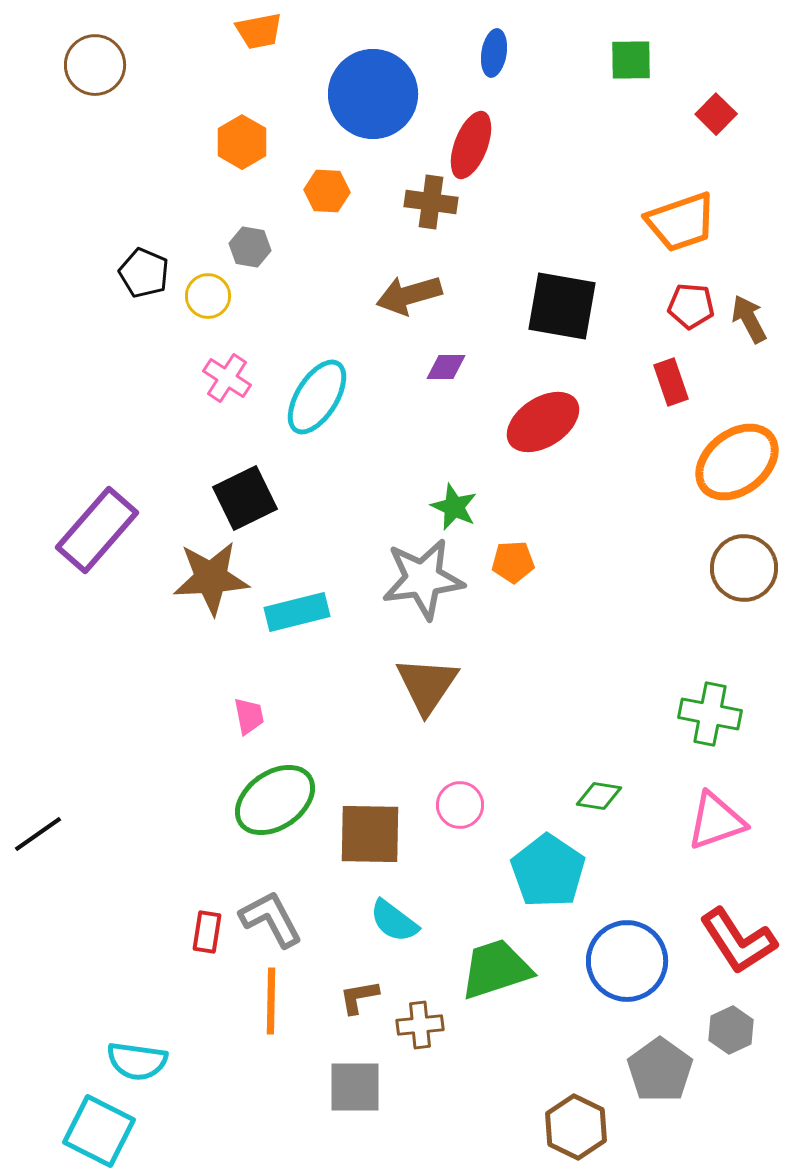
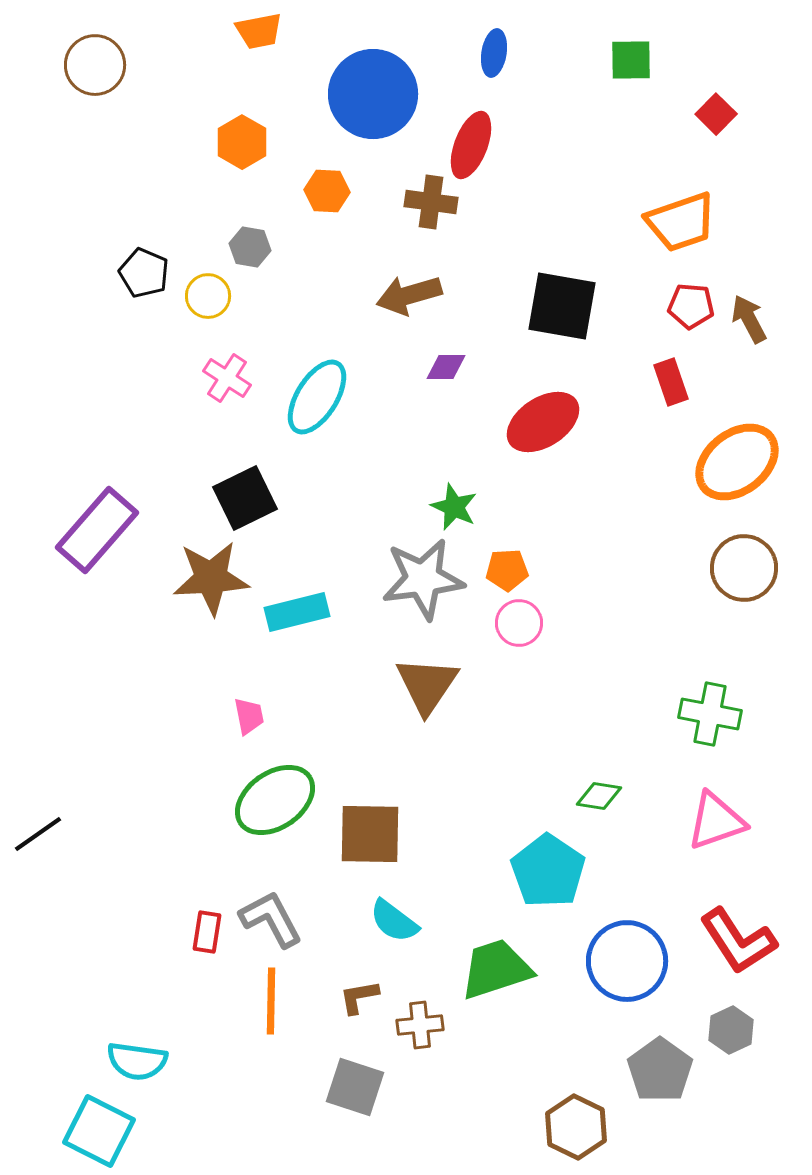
orange pentagon at (513, 562): moved 6 px left, 8 px down
pink circle at (460, 805): moved 59 px right, 182 px up
gray square at (355, 1087): rotated 18 degrees clockwise
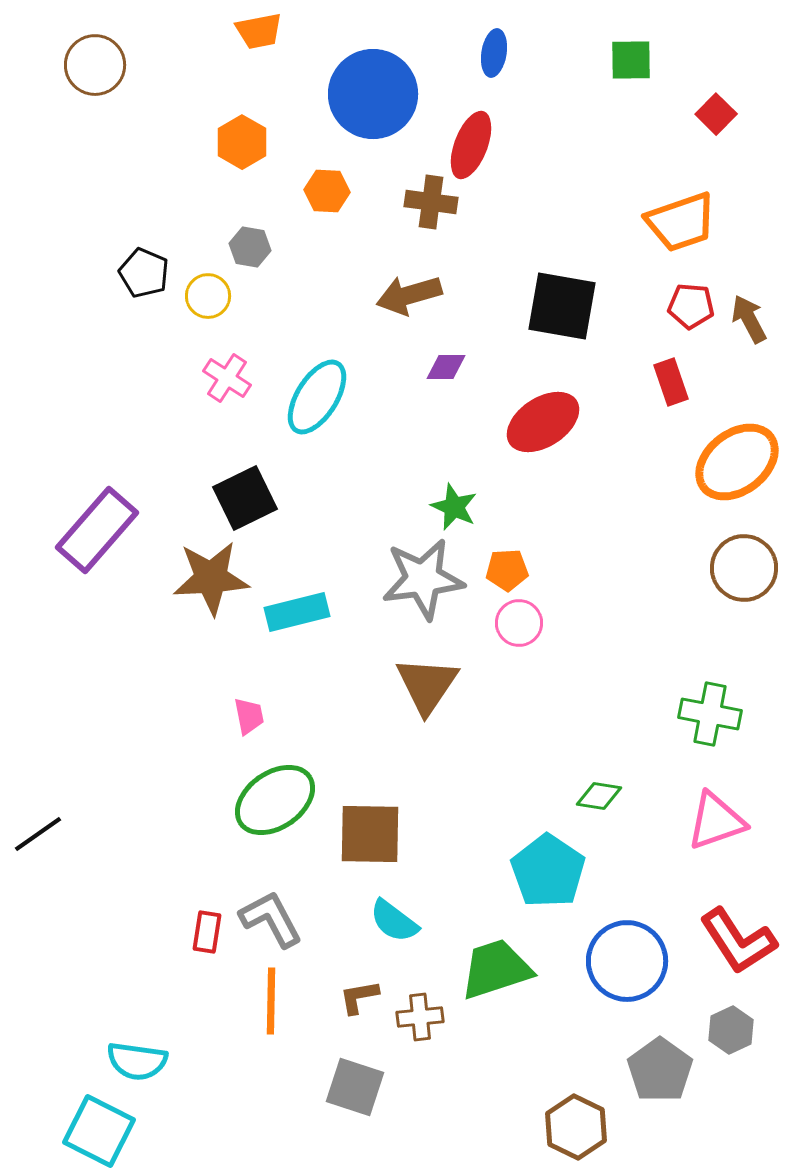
brown cross at (420, 1025): moved 8 px up
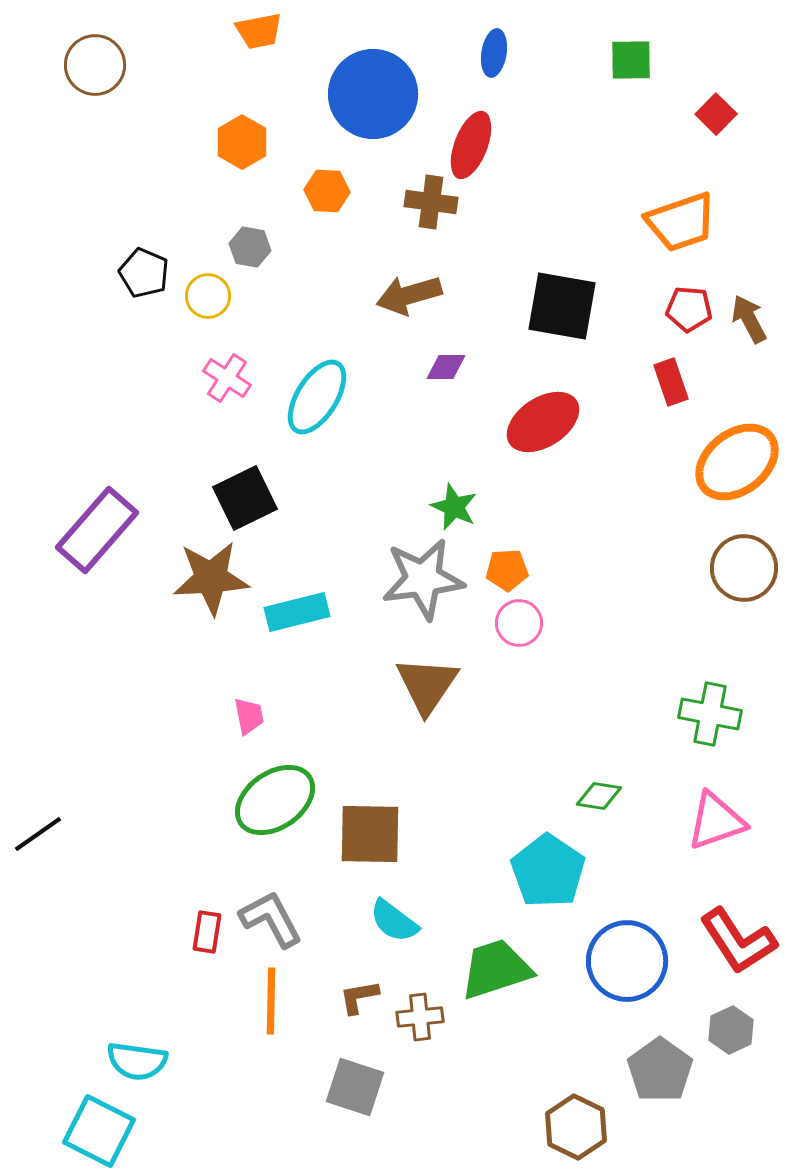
red pentagon at (691, 306): moved 2 px left, 3 px down
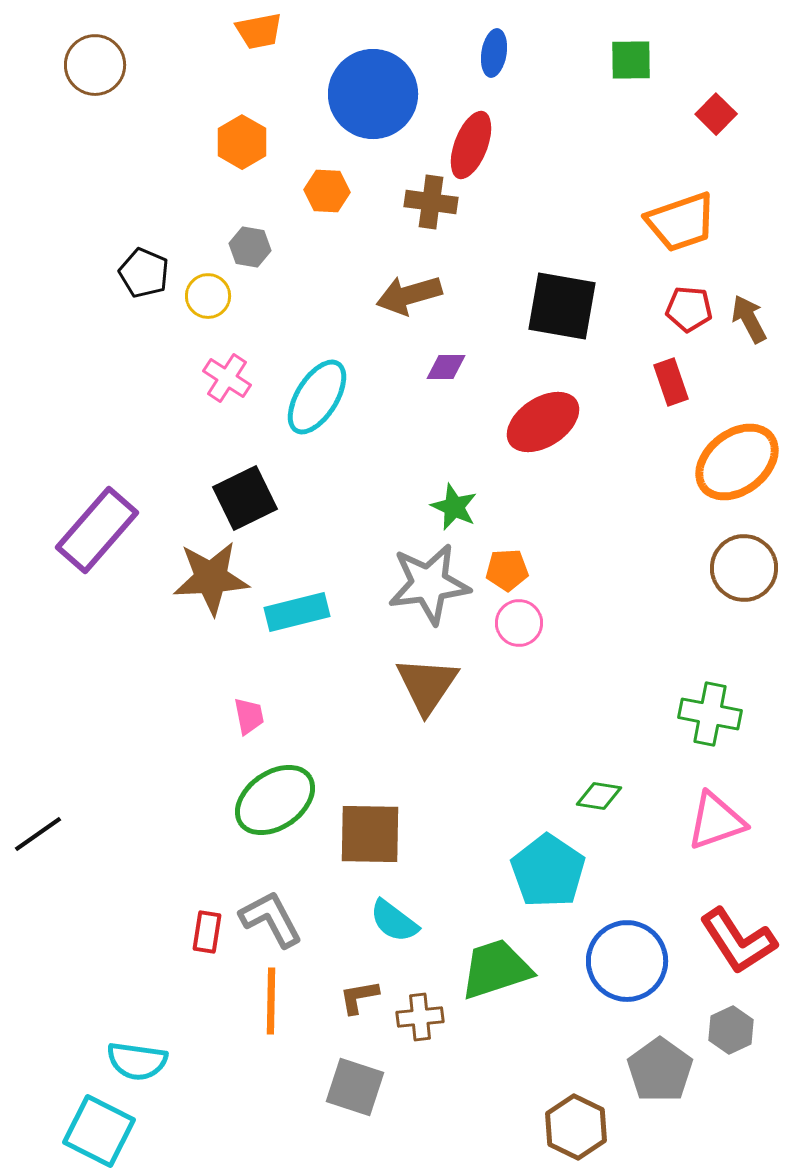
gray star at (423, 579): moved 6 px right, 5 px down
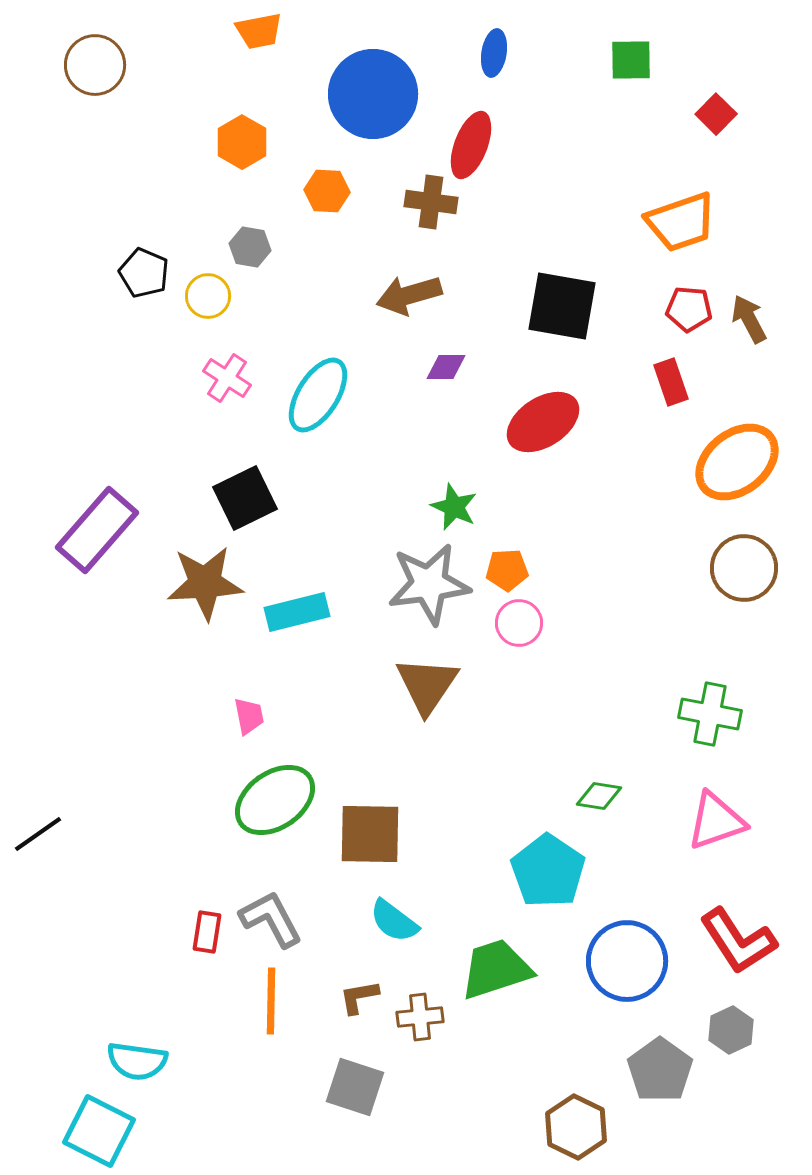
cyan ellipse at (317, 397): moved 1 px right, 2 px up
brown star at (211, 578): moved 6 px left, 5 px down
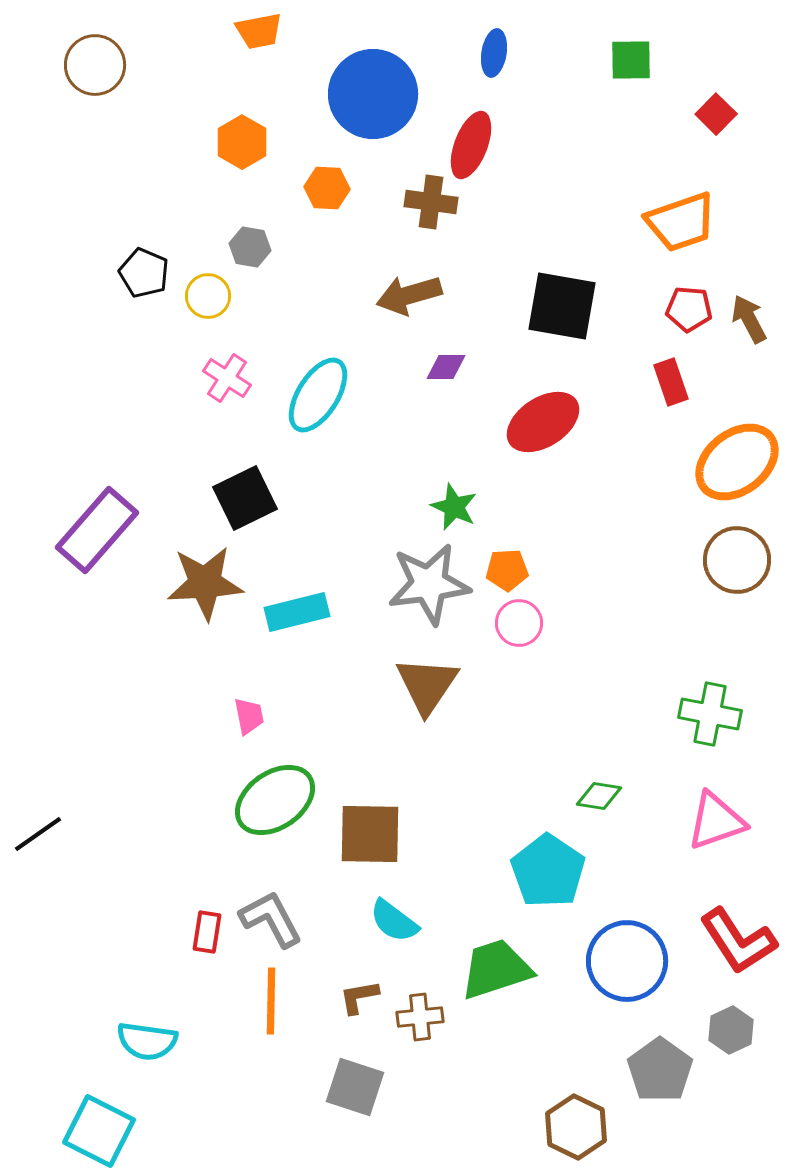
orange hexagon at (327, 191): moved 3 px up
brown circle at (744, 568): moved 7 px left, 8 px up
cyan semicircle at (137, 1061): moved 10 px right, 20 px up
